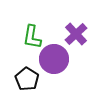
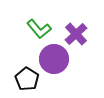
green L-shape: moved 7 px right, 8 px up; rotated 50 degrees counterclockwise
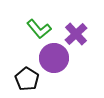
purple circle: moved 1 px up
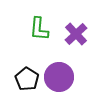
green L-shape: rotated 45 degrees clockwise
purple circle: moved 5 px right, 19 px down
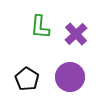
green L-shape: moved 1 px right, 2 px up
purple circle: moved 11 px right
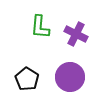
purple cross: rotated 20 degrees counterclockwise
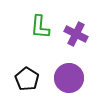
purple circle: moved 1 px left, 1 px down
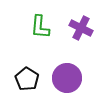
purple cross: moved 5 px right, 6 px up
purple circle: moved 2 px left
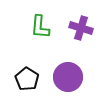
purple cross: rotated 10 degrees counterclockwise
purple circle: moved 1 px right, 1 px up
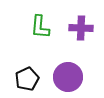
purple cross: rotated 15 degrees counterclockwise
black pentagon: rotated 15 degrees clockwise
